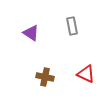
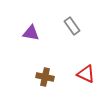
gray rectangle: rotated 24 degrees counterclockwise
purple triangle: rotated 24 degrees counterclockwise
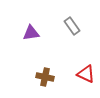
purple triangle: rotated 18 degrees counterclockwise
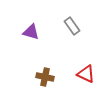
purple triangle: moved 1 px up; rotated 24 degrees clockwise
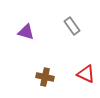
purple triangle: moved 5 px left
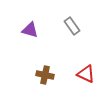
purple triangle: moved 4 px right, 2 px up
brown cross: moved 2 px up
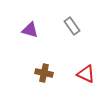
brown cross: moved 1 px left, 2 px up
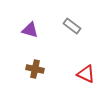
gray rectangle: rotated 18 degrees counterclockwise
brown cross: moved 9 px left, 4 px up
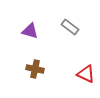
gray rectangle: moved 2 px left, 1 px down
purple triangle: moved 1 px down
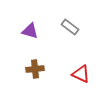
brown cross: rotated 18 degrees counterclockwise
red triangle: moved 5 px left
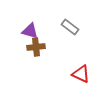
brown cross: moved 1 px right, 22 px up
